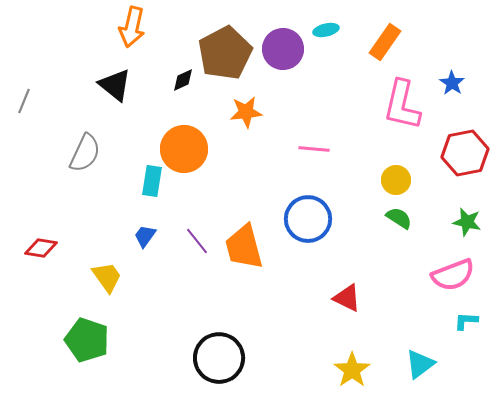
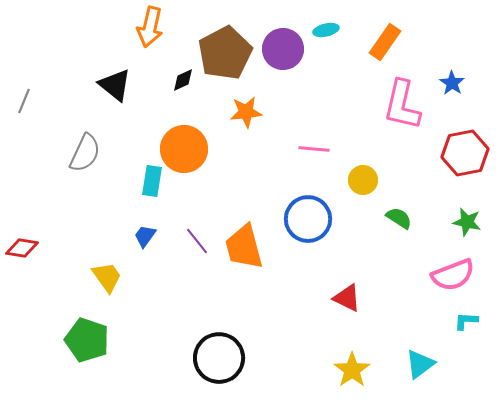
orange arrow: moved 18 px right
yellow circle: moved 33 px left
red diamond: moved 19 px left
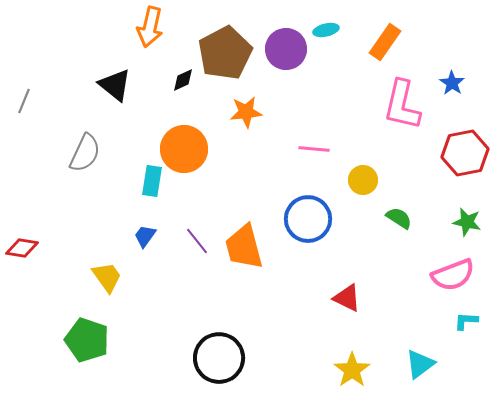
purple circle: moved 3 px right
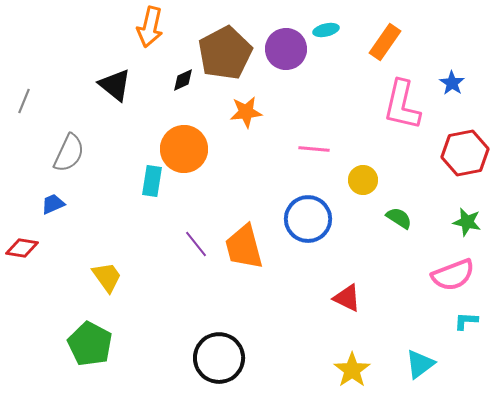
gray semicircle: moved 16 px left
blue trapezoid: moved 92 px left, 32 px up; rotated 30 degrees clockwise
purple line: moved 1 px left, 3 px down
green pentagon: moved 3 px right, 4 px down; rotated 9 degrees clockwise
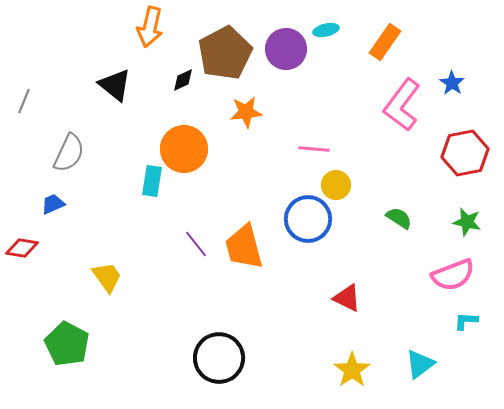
pink L-shape: rotated 24 degrees clockwise
yellow circle: moved 27 px left, 5 px down
green pentagon: moved 23 px left
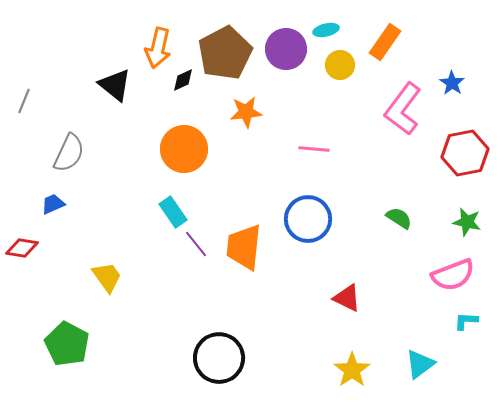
orange arrow: moved 8 px right, 21 px down
pink L-shape: moved 1 px right, 4 px down
cyan rectangle: moved 21 px right, 31 px down; rotated 44 degrees counterclockwise
yellow circle: moved 4 px right, 120 px up
orange trapezoid: rotated 21 degrees clockwise
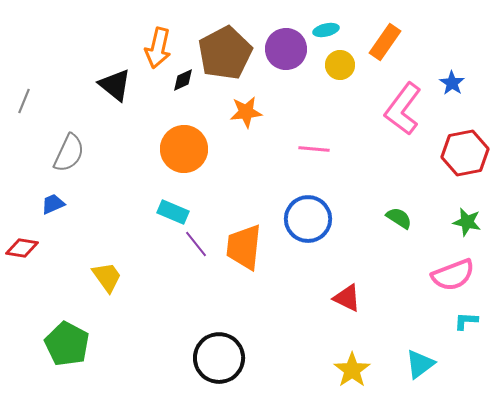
cyan rectangle: rotated 32 degrees counterclockwise
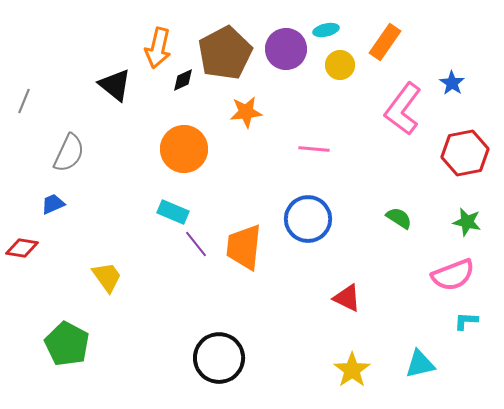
cyan triangle: rotated 24 degrees clockwise
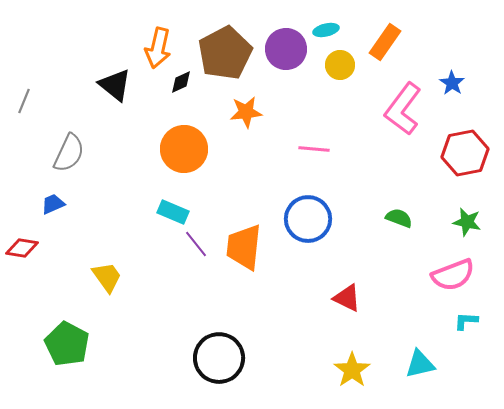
black diamond: moved 2 px left, 2 px down
green semicircle: rotated 12 degrees counterclockwise
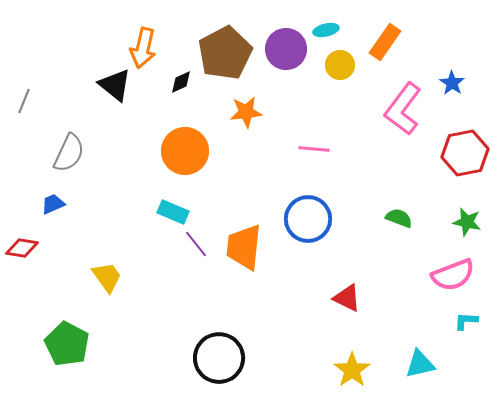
orange arrow: moved 15 px left
orange circle: moved 1 px right, 2 px down
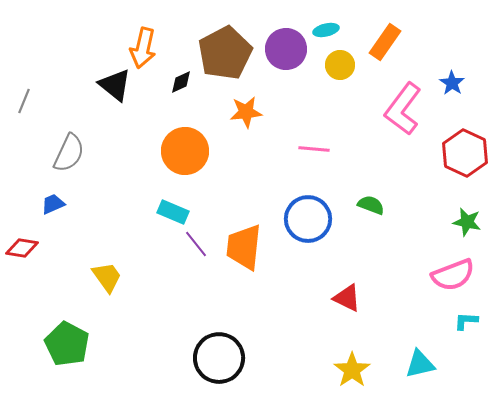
red hexagon: rotated 24 degrees counterclockwise
green semicircle: moved 28 px left, 13 px up
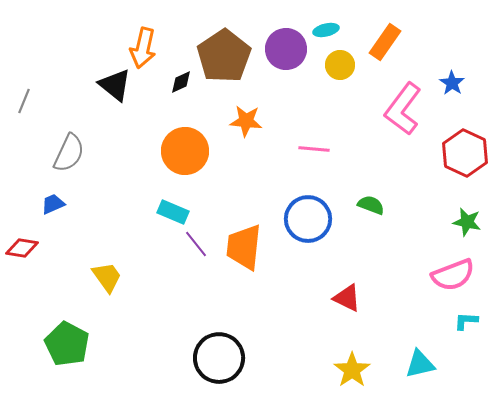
brown pentagon: moved 1 px left, 3 px down; rotated 6 degrees counterclockwise
orange star: moved 9 px down; rotated 12 degrees clockwise
